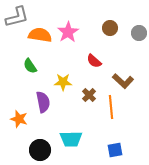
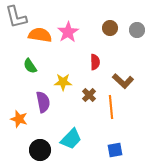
gray L-shape: moved 1 px left; rotated 90 degrees clockwise
gray circle: moved 2 px left, 3 px up
red semicircle: moved 1 px right, 1 px down; rotated 133 degrees counterclockwise
cyan trapezoid: rotated 45 degrees counterclockwise
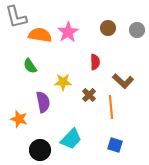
brown circle: moved 2 px left
blue square: moved 5 px up; rotated 28 degrees clockwise
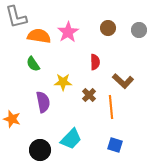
gray circle: moved 2 px right
orange semicircle: moved 1 px left, 1 px down
green semicircle: moved 3 px right, 2 px up
orange star: moved 7 px left
